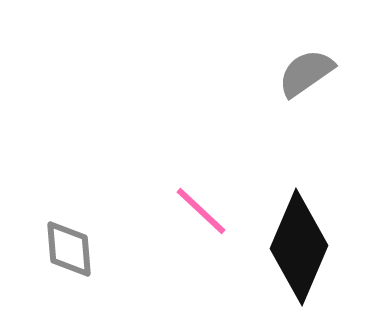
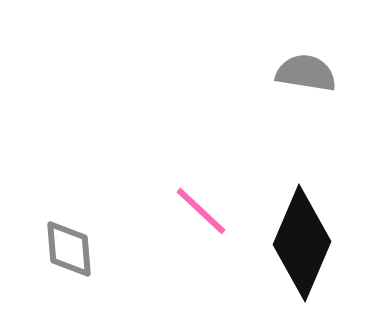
gray semicircle: rotated 44 degrees clockwise
black diamond: moved 3 px right, 4 px up
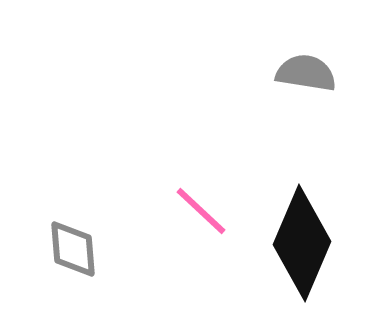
gray diamond: moved 4 px right
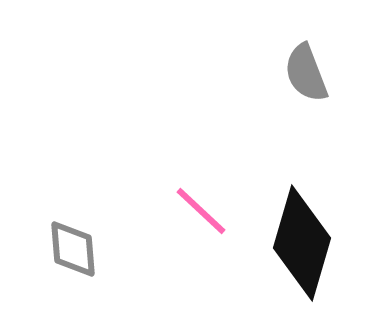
gray semicircle: rotated 120 degrees counterclockwise
black diamond: rotated 7 degrees counterclockwise
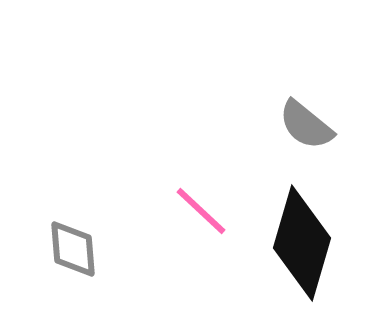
gray semicircle: moved 52 px down; rotated 30 degrees counterclockwise
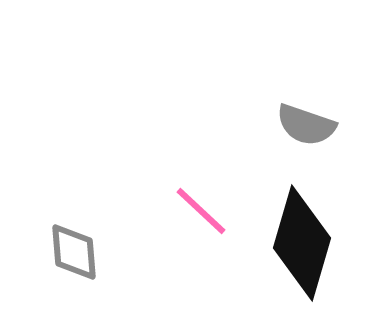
gray semicircle: rotated 20 degrees counterclockwise
gray diamond: moved 1 px right, 3 px down
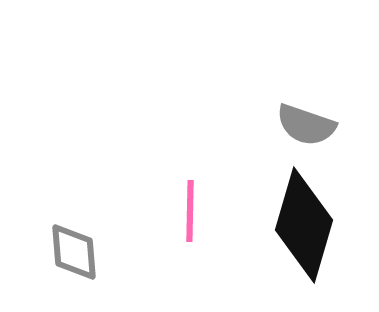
pink line: moved 11 px left; rotated 48 degrees clockwise
black diamond: moved 2 px right, 18 px up
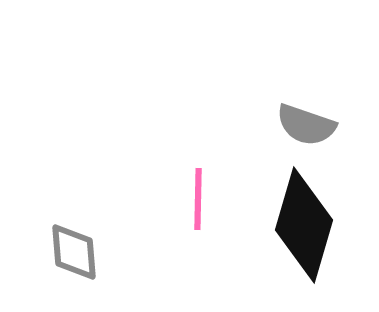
pink line: moved 8 px right, 12 px up
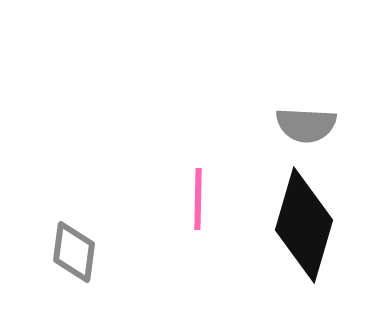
gray semicircle: rotated 16 degrees counterclockwise
gray diamond: rotated 12 degrees clockwise
